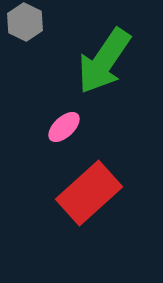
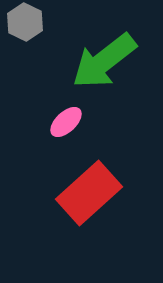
green arrow: rotated 18 degrees clockwise
pink ellipse: moved 2 px right, 5 px up
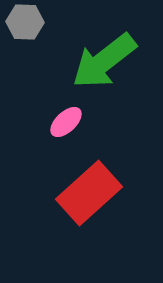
gray hexagon: rotated 24 degrees counterclockwise
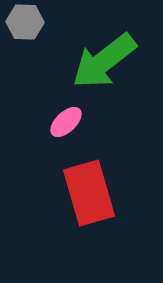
red rectangle: rotated 64 degrees counterclockwise
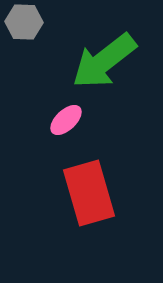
gray hexagon: moved 1 px left
pink ellipse: moved 2 px up
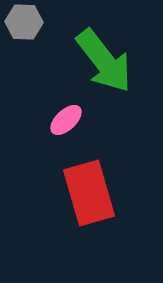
green arrow: rotated 90 degrees counterclockwise
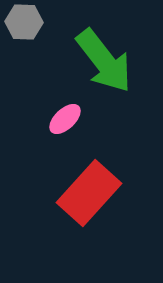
pink ellipse: moved 1 px left, 1 px up
red rectangle: rotated 58 degrees clockwise
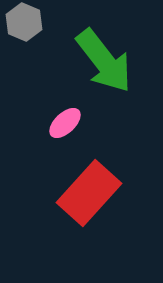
gray hexagon: rotated 21 degrees clockwise
pink ellipse: moved 4 px down
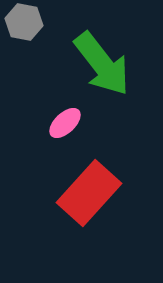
gray hexagon: rotated 12 degrees counterclockwise
green arrow: moved 2 px left, 3 px down
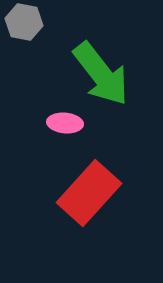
green arrow: moved 1 px left, 10 px down
pink ellipse: rotated 48 degrees clockwise
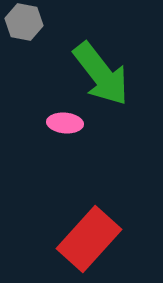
red rectangle: moved 46 px down
